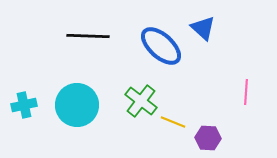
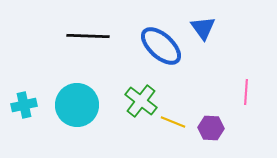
blue triangle: rotated 12 degrees clockwise
purple hexagon: moved 3 px right, 10 px up
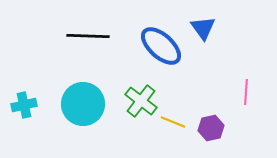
cyan circle: moved 6 px right, 1 px up
purple hexagon: rotated 15 degrees counterclockwise
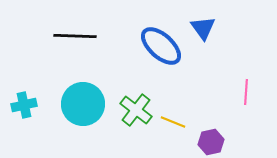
black line: moved 13 px left
green cross: moved 5 px left, 9 px down
purple hexagon: moved 14 px down
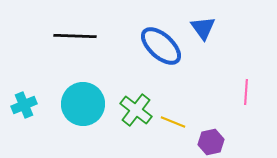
cyan cross: rotated 10 degrees counterclockwise
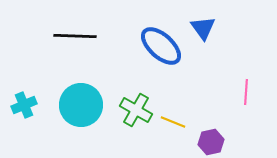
cyan circle: moved 2 px left, 1 px down
green cross: rotated 8 degrees counterclockwise
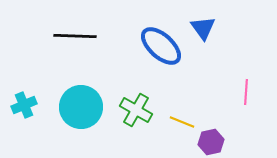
cyan circle: moved 2 px down
yellow line: moved 9 px right
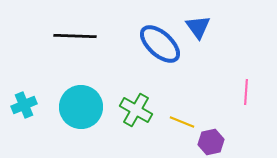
blue triangle: moved 5 px left, 1 px up
blue ellipse: moved 1 px left, 2 px up
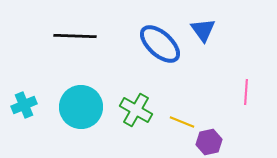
blue triangle: moved 5 px right, 3 px down
purple hexagon: moved 2 px left
